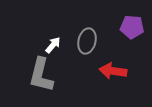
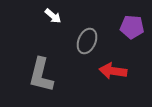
gray ellipse: rotated 10 degrees clockwise
white arrow: moved 29 px up; rotated 90 degrees clockwise
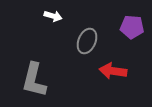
white arrow: rotated 24 degrees counterclockwise
gray L-shape: moved 7 px left, 5 px down
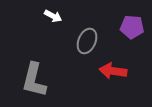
white arrow: rotated 12 degrees clockwise
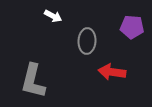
gray ellipse: rotated 20 degrees counterclockwise
red arrow: moved 1 px left, 1 px down
gray L-shape: moved 1 px left, 1 px down
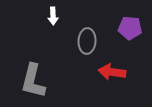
white arrow: rotated 60 degrees clockwise
purple pentagon: moved 2 px left, 1 px down
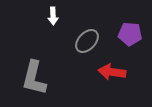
purple pentagon: moved 6 px down
gray ellipse: rotated 40 degrees clockwise
gray L-shape: moved 1 px right, 3 px up
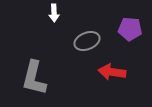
white arrow: moved 1 px right, 3 px up
purple pentagon: moved 5 px up
gray ellipse: rotated 25 degrees clockwise
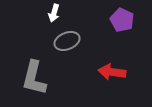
white arrow: rotated 18 degrees clockwise
purple pentagon: moved 8 px left, 9 px up; rotated 20 degrees clockwise
gray ellipse: moved 20 px left
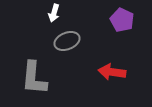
gray L-shape: rotated 9 degrees counterclockwise
